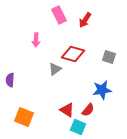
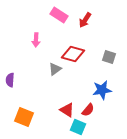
pink rectangle: rotated 30 degrees counterclockwise
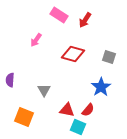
pink arrow: rotated 32 degrees clockwise
gray triangle: moved 11 px left, 21 px down; rotated 24 degrees counterclockwise
blue star: moved 1 px left, 3 px up; rotated 24 degrees counterclockwise
red triangle: rotated 21 degrees counterclockwise
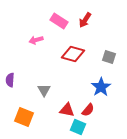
pink rectangle: moved 6 px down
pink arrow: rotated 40 degrees clockwise
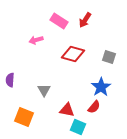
red semicircle: moved 6 px right, 3 px up
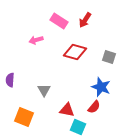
red diamond: moved 2 px right, 2 px up
blue star: rotated 18 degrees counterclockwise
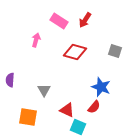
pink arrow: rotated 120 degrees clockwise
gray square: moved 6 px right, 6 px up
red triangle: rotated 14 degrees clockwise
orange square: moved 4 px right; rotated 12 degrees counterclockwise
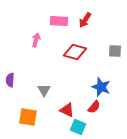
pink rectangle: rotated 30 degrees counterclockwise
gray square: rotated 16 degrees counterclockwise
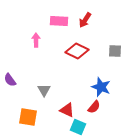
pink arrow: rotated 16 degrees counterclockwise
red diamond: moved 2 px right, 1 px up; rotated 10 degrees clockwise
purple semicircle: rotated 40 degrees counterclockwise
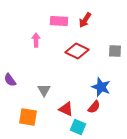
red triangle: moved 1 px left, 1 px up
